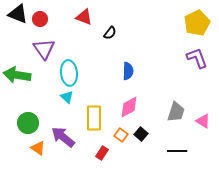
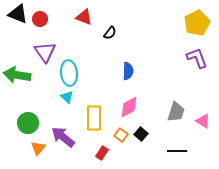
purple triangle: moved 1 px right, 3 px down
orange triangle: rotated 35 degrees clockwise
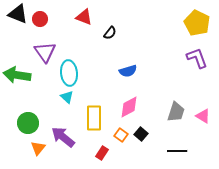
yellow pentagon: rotated 20 degrees counterclockwise
blue semicircle: rotated 72 degrees clockwise
pink triangle: moved 5 px up
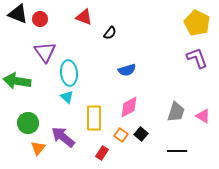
blue semicircle: moved 1 px left, 1 px up
green arrow: moved 6 px down
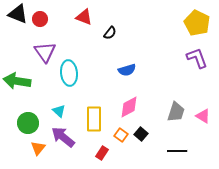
cyan triangle: moved 8 px left, 14 px down
yellow rectangle: moved 1 px down
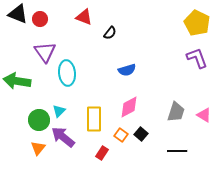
cyan ellipse: moved 2 px left
cyan triangle: rotated 32 degrees clockwise
pink triangle: moved 1 px right, 1 px up
green circle: moved 11 px right, 3 px up
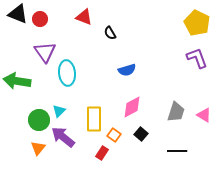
black semicircle: rotated 112 degrees clockwise
pink diamond: moved 3 px right
orange square: moved 7 px left
